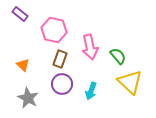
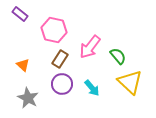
pink arrow: rotated 50 degrees clockwise
brown rectangle: rotated 12 degrees clockwise
cyan arrow: moved 1 px right, 3 px up; rotated 60 degrees counterclockwise
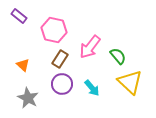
purple rectangle: moved 1 px left, 2 px down
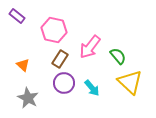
purple rectangle: moved 2 px left
purple circle: moved 2 px right, 1 px up
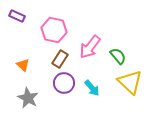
purple rectangle: rotated 14 degrees counterclockwise
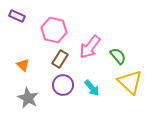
purple circle: moved 1 px left, 2 px down
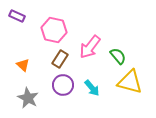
yellow triangle: rotated 28 degrees counterclockwise
